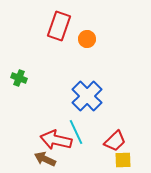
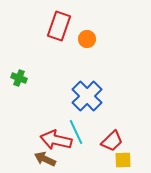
red trapezoid: moved 3 px left
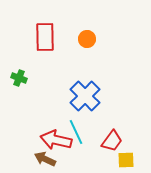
red rectangle: moved 14 px left, 11 px down; rotated 20 degrees counterclockwise
blue cross: moved 2 px left
red trapezoid: rotated 10 degrees counterclockwise
yellow square: moved 3 px right
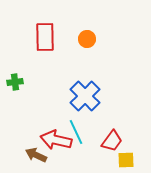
green cross: moved 4 px left, 4 px down; rotated 28 degrees counterclockwise
brown arrow: moved 9 px left, 4 px up
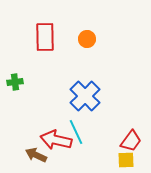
red trapezoid: moved 19 px right
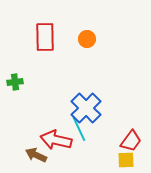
blue cross: moved 1 px right, 12 px down
cyan line: moved 3 px right, 3 px up
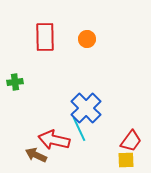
red arrow: moved 2 px left
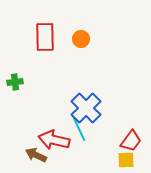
orange circle: moved 6 px left
